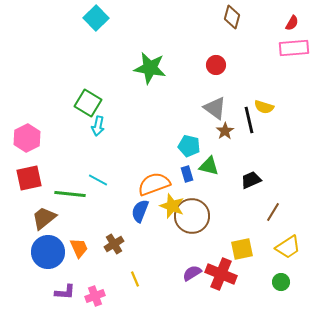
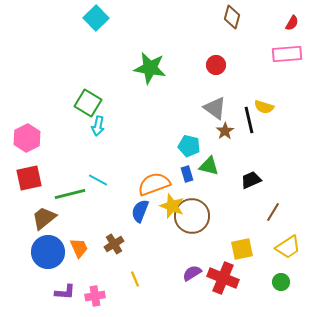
pink rectangle: moved 7 px left, 6 px down
green line: rotated 20 degrees counterclockwise
red cross: moved 2 px right, 4 px down
pink cross: rotated 12 degrees clockwise
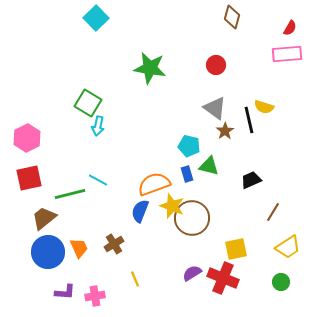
red semicircle: moved 2 px left, 5 px down
brown circle: moved 2 px down
yellow square: moved 6 px left
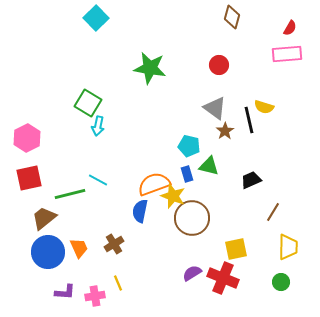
red circle: moved 3 px right
yellow star: moved 1 px right, 10 px up
blue semicircle: rotated 10 degrees counterclockwise
yellow trapezoid: rotated 56 degrees counterclockwise
yellow line: moved 17 px left, 4 px down
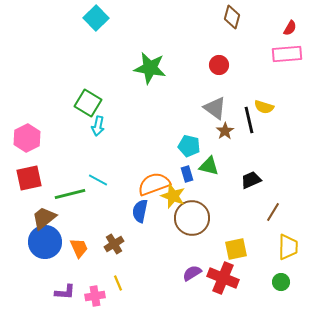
blue circle: moved 3 px left, 10 px up
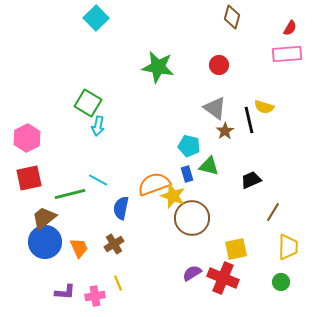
green star: moved 8 px right, 1 px up
blue semicircle: moved 19 px left, 3 px up
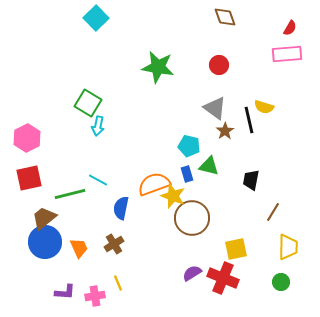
brown diamond: moved 7 px left; rotated 35 degrees counterclockwise
black trapezoid: rotated 55 degrees counterclockwise
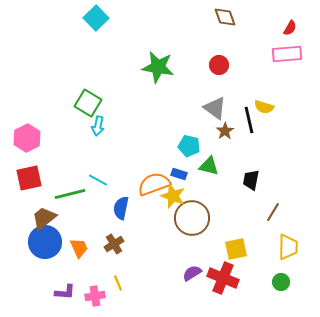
blue rectangle: moved 8 px left; rotated 56 degrees counterclockwise
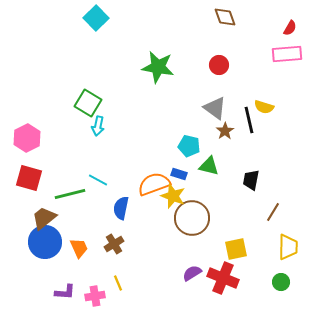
red square: rotated 28 degrees clockwise
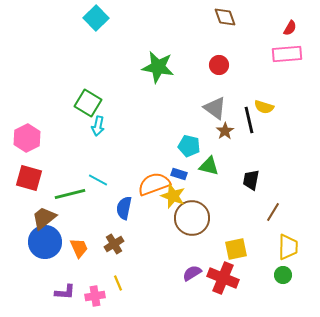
blue semicircle: moved 3 px right
green circle: moved 2 px right, 7 px up
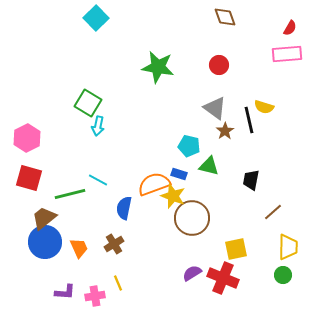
brown line: rotated 18 degrees clockwise
